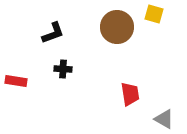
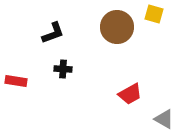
red trapezoid: rotated 70 degrees clockwise
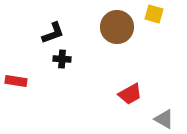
black cross: moved 1 px left, 10 px up
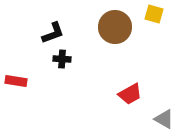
brown circle: moved 2 px left
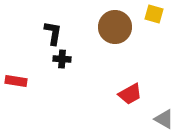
black L-shape: rotated 60 degrees counterclockwise
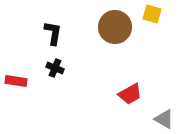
yellow square: moved 2 px left
black cross: moved 7 px left, 9 px down; rotated 18 degrees clockwise
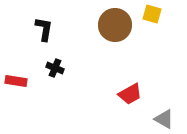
brown circle: moved 2 px up
black L-shape: moved 9 px left, 4 px up
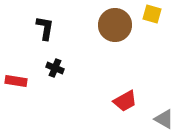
black L-shape: moved 1 px right, 1 px up
red trapezoid: moved 5 px left, 7 px down
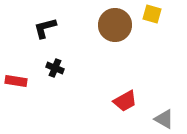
black L-shape: rotated 115 degrees counterclockwise
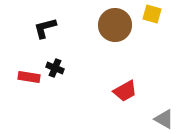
red rectangle: moved 13 px right, 4 px up
red trapezoid: moved 10 px up
